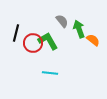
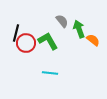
red circle: moved 7 px left
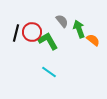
red circle: moved 6 px right, 11 px up
cyan line: moved 1 px left, 1 px up; rotated 28 degrees clockwise
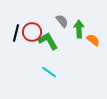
green arrow: rotated 18 degrees clockwise
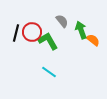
green arrow: moved 2 px right, 1 px down; rotated 18 degrees counterclockwise
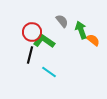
black line: moved 14 px right, 22 px down
green L-shape: moved 4 px left; rotated 25 degrees counterclockwise
